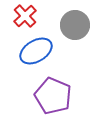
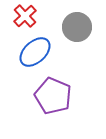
gray circle: moved 2 px right, 2 px down
blue ellipse: moved 1 px left, 1 px down; rotated 12 degrees counterclockwise
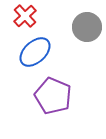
gray circle: moved 10 px right
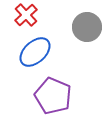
red cross: moved 1 px right, 1 px up
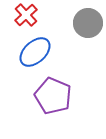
gray circle: moved 1 px right, 4 px up
